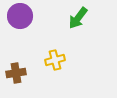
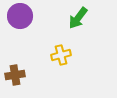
yellow cross: moved 6 px right, 5 px up
brown cross: moved 1 px left, 2 px down
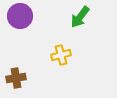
green arrow: moved 2 px right, 1 px up
brown cross: moved 1 px right, 3 px down
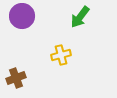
purple circle: moved 2 px right
brown cross: rotated 12 degrees counterclockwise
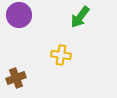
purple circle: moved 3 px left, 1 px up
yellow cross: rotated 24 degrees clockwise
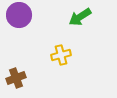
green arrow: rotated 20 degrees clockwise
yellow cross: rotated 24 degrees counterclockwise
